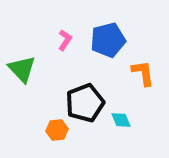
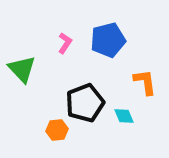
pink L-shape: moved 3 px down
orange L-shape: moved 2 px right, 9 px down
cyan diamond: moved 3 px right, 4 px up
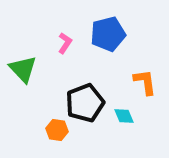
blue pentagon: moved 6 px up
green triangle: moved 1 px right
orange hexagon: rotated 15 degrees clockwise
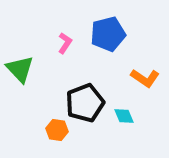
green triangle: moved 3 px left
orange L-shape: moved 4 px up; rotated 132 degrees clockwise
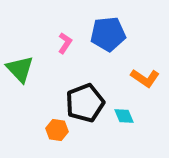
blue pentagon: rotated 8 degrees clockwise
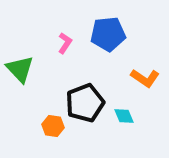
orange hexagon: moved 4 px left, 4 px up
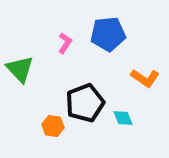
cyan diamond: moved 1 px left, 2 px down
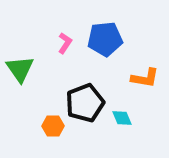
blue pentagon: moved 3 px left, 5 px down
green triangle: rotated 8 degrees clockwise
orange L-shape: rotated 24 degrees counterclockwise
cyan diamond: moved 1 px left
orange hexagon: rotated 10 degrees counterclockwise
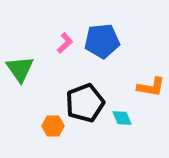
blue pentagon: moved 3 px left, 2 px down
pink L-shape: rotated 15 degrees clockwise
orange L-shape: moved 6 px right, 9 px down
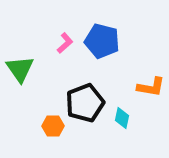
blue pentagon: rotated 20 degrees clockwise
cyan diamond: rotated 35 degrees clockwise
